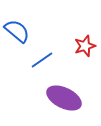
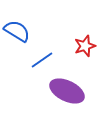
blue semicircle: rotated 8 degrees counterclockwise
purple ellipse: moved 3 px right, 7 px up
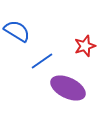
blue line: moved 1 px down
purple ellipse: moved 1 px right, 3 px up
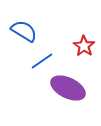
blue semicircle: moved 7 px right
red star: moved 1 px left; rotated 20 degrees counterclockwise
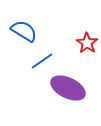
red star: moved 3 px right, 3 px up
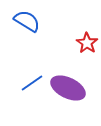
blue semicircle: moved 3 px right, 10 px up
blue line: moved 10 px left, 22 px down
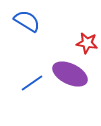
red star: rotated 25 degrees counterclockwise
purple ellipse: moved 2 px right, 14 px up
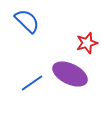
blue semicircle: rotated 12 degrees clockwise
red star: rotated 25 degrees counterclockwise
